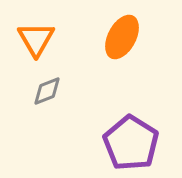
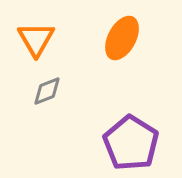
orange ellipse: moved 1 px down
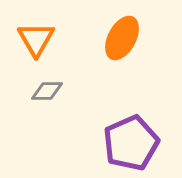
gray diamond: rotated 20 degrees clockwise
purple pentagon: rotated 16 degrees clockwise
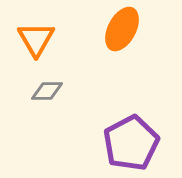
orange ellipse: moved 9 px up
purple pentagon: rotated 4 degrees counterclockwise
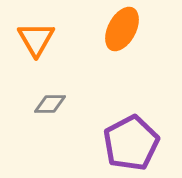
gray diamond: moved 3 px right, 13 px down
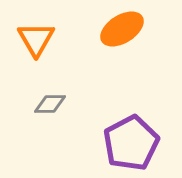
orange ellipse: rotated 30 degrees clockwise
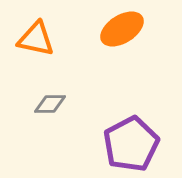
orange triangle: rotated 48 degrees counterclockwise
purple pentagon: moved 1 px down
